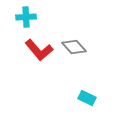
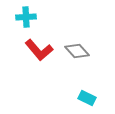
gray diamond: moved 3 px right, 4 px down
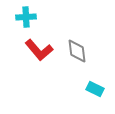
gray diamond: rotated 35 degrees clockwise
cyan rectangle: moved 8 px right, 9 px up
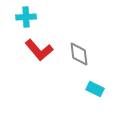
gray diamond: moved 2 px right, 3 px down
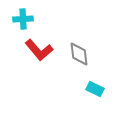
cyan cross: moved 3 px left, 2 px down
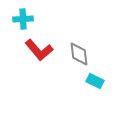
cyan rectangle: moved 8 px up
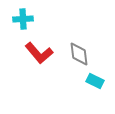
red L-shape: moved 3 px down
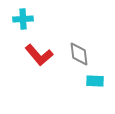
red L-shape: moved 2 px down
cyan rectangle: rotated 24 degrees counterclockwise
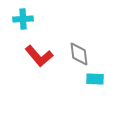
red L-shape: moved 1 px down
cyan rectangle: moved 2 px up
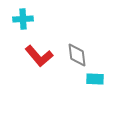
gray diamond: moved 2 px left, 1 px down
